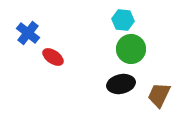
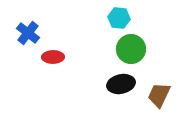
cyan hexagon: moved 4 px left, 2 px up
red ellipse: rotated 35 degrees counterclockwise
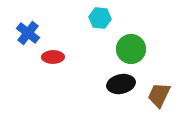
cyan hexagon: moved 19 px left
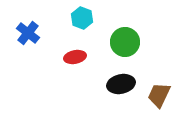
cyan hexagon: moved 18 px left; rotated 15 degrees clockwise
green circle: moved 6 px left, 7 px up
red ellipse: moved 22 px right; rotated 10 degrees counterclockwise
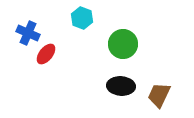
blue cross: rotated 15 degrees counterclockwise
green circle: moved 2 px left, 2 px down
red ellipse: moved 29 px left, 3 px up; rotated 40 degrees counterclockwise
black ellipse: moved 2 px down; rotated 16 degrees clockwise
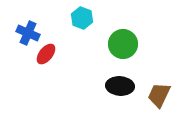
black ellipse: moved 1 px left
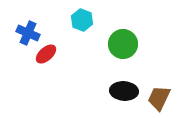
cyan hexagon: moved 2 px down
red ellipse: rotated 10 degrees clockwise
black ellipse: moved 4 px right, 5 px down
brown trapezoid: moved 3 px down
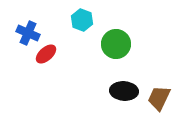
green circle: moved 7 px left
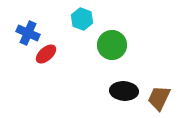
cyan hexagon: moved 1 px up
green circle: moved 4 px left, 1 px down
